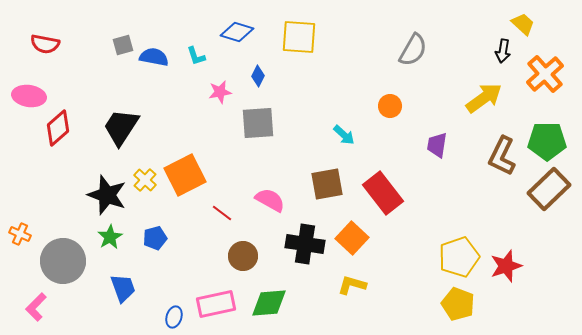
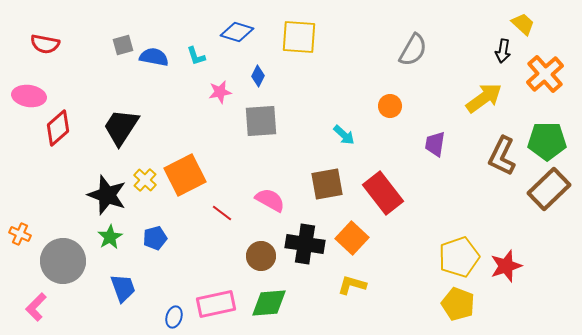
gray square at (258, 123): moved 3 px right, 2 px up
purple trapezoid at (437, 145): moved 2 px left, 1 px up
brown circle at (243, 256): moved 18 px right
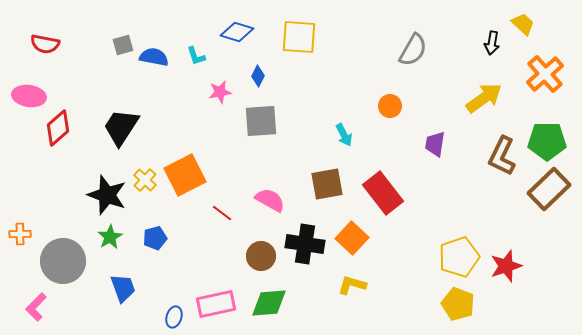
black arrow at (503, 51): moved 11 px left, 8 px up
cyan arrow at (344, 135): rotated 20 degrees clockwise
orange cross at (20, 234): rotated 25 degrees counterclockwise
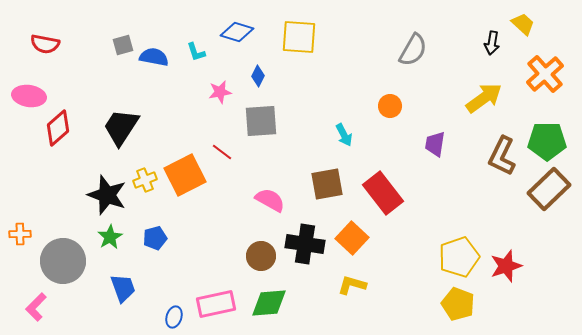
cyan L-shape at (196, 56): moved 4 px up
yellow cross at (145, 180): rotated 25 degrees clockwise
red line at (222, 213): moved 61 px up
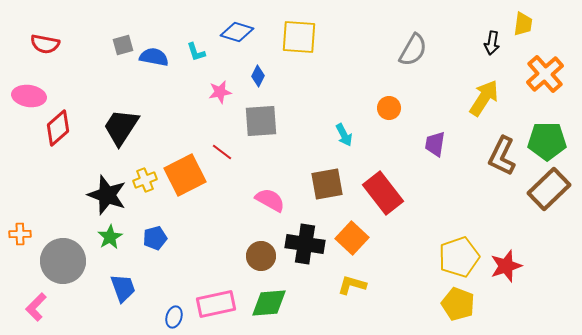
yellow trapezoid at (523, 24): rotated 55 degrees clockwise
yellow arrow at (484, 98): rotated 21 degrees counterclockwise
orange circle at (390, 106): moved 1 px left, 2 px down
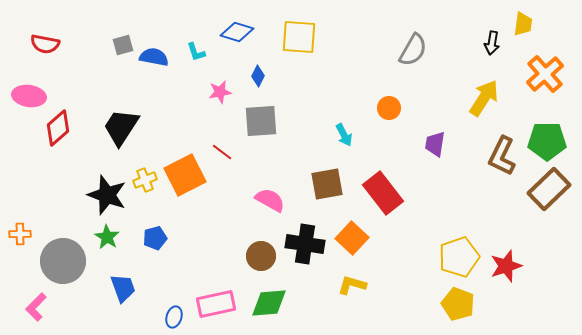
green star at (110, 237): moved 3 px left; rotated 10 degrees counterclockwise
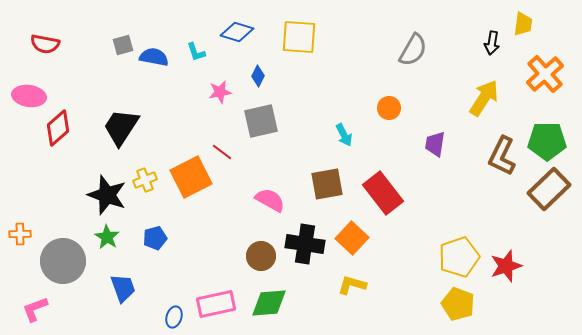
gray square at (261, 121): rotated 9 degrees counterclockwise
orange square at (185, 175): moved 6 px right, 2 px down
pink L-shape at (36, 307): moved 1 px left, 2 px down; rotated 24 degrees clockwise
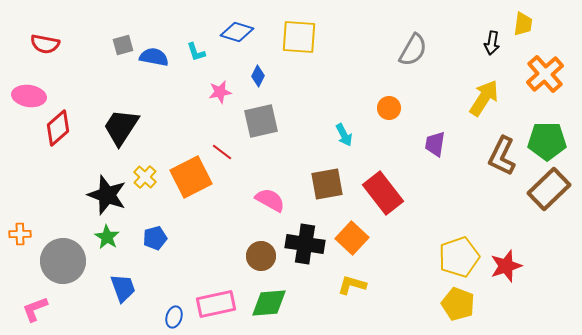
yellow cross at (145, 180): moved 3 px up; rotated 25 degrees counterclockwise
